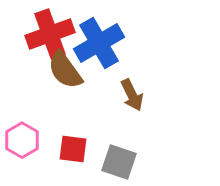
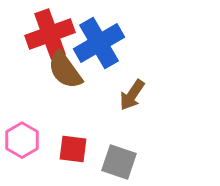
brown arrow: rotated 60 degrees clockwise
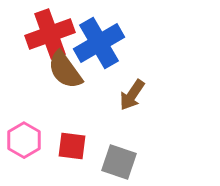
pink hexagon: moved 2 px right
red square: moved 1 px left, 3 px up
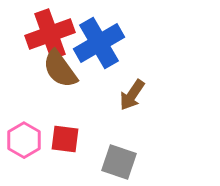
brown semicircle: moved 5 px left, 1 px up
red square: moved 7 px left, 7 px up
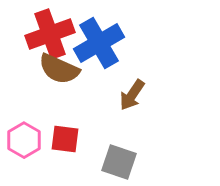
brown semicircle: moved 1 px left; rotated 30 degrees counterclockwise
